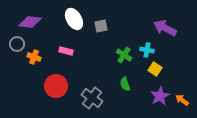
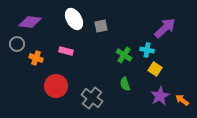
purple arrow: rotated 110 degrees clockwise
orange cross: moved 2 px right, 1 px down
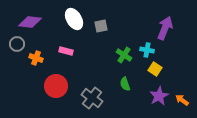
purple arrow: rotated 25 degrees counterclockwise
purple star: moved 1 px left
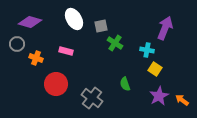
purple diamond: rotated 10 degrees clockwise
green cross: moved 9 px left, 12 px up
red circle: moved 2 px up
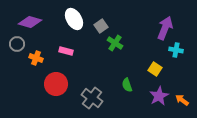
gray square: rotated 24 degrees counterclockwise
cyan cross: moved 29 px right
green semicircle: moved 2 px right, 1 px down
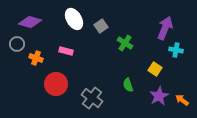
green cross: moved 10 px right
green semicircle: moved 1 px right
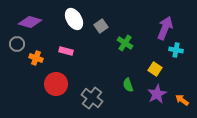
purple star: moved 2 px left, 2 px up
